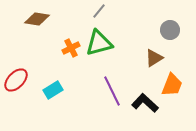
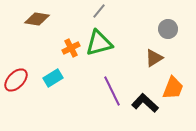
gray circle: moved 2 px left, 1 px up
orange trapezoid: moved 1 px right, 3 px down
cyan rectangle: moved 12 px up
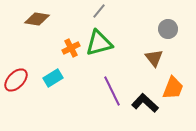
brown triangle: rotated 36 degrees counterclockwise
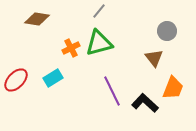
gray circle: moved 1 px left, 2 px down
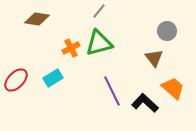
orange trapezoid: rotated 70 degrees counterclockwise
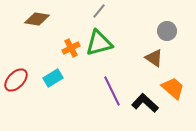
brown triangle: rotated 18 degrees counterclockwise
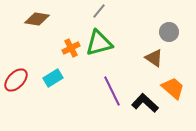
gray circle: moved 2 px right, 1 px down
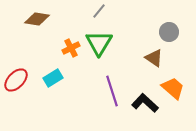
green triangle: rotated 44 degrees counterclockwise
purple line: rotated 8 degrees clockwise
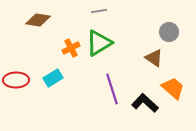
gray line: rotated 42 degrees clockwise
brown diamond: moved 1 px right, 1 px down
green triangle: rotated 28 degrees clockwise
red ellipse: rotated 45 degrees clockwise
purple line: moved 2 px up
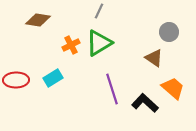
gray line: rotated 56 degrees counterclockwise
orange cross: moved 3 px up
